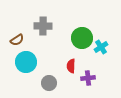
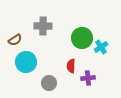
brown semicircle: moved 2 px left
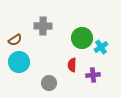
cyan circle: moved 7 px left
red semicircle: moved 1 px right, 1 px up
purple cross: moved 5 px right, 3 px up
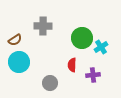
gray circle: moved 1 px right
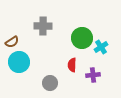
brown semicircle: moved 3 px left, 2 px down
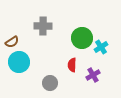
purple cross: rotated 24 degrees counterclockwise
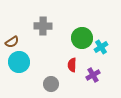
gray circle: moved 1 px right, 1 px down
